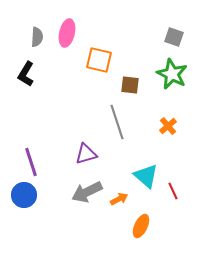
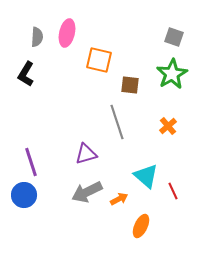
green star: rotated 16 degrees clockwise
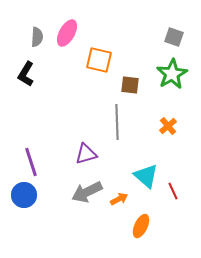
pink ellipse: rotated 16 degrees clockwise
gray line: rotated 16 degrees clockwise
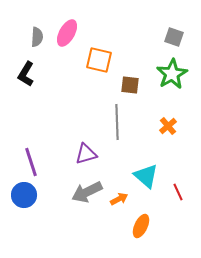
red line: moved 5 px right, 1 px down
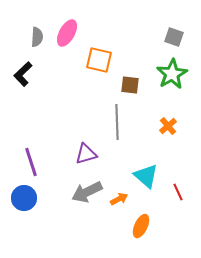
black L-shape: moved 3 px left; rotated 15 degrees clockwise
blue circle: moved 3 px down
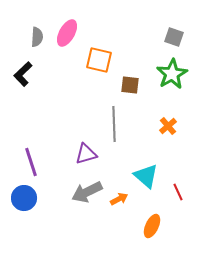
gray line: moved 3 px left, 2 px down
orange ellipse: moved 11 px right
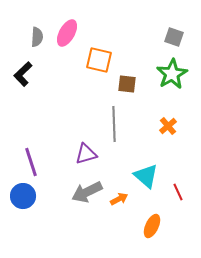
brown square: moved 3 px left, 1 px up
blue circle: moved 1 px left, 2 px up
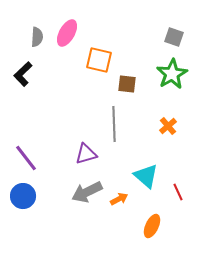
purple line: moved 5 px left, 4 px up; rotated 20 degrees counterclockwise
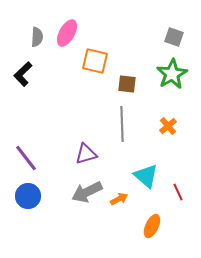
orange square: moved 4 px left, 1 px down
gray line: moved 8 px right
blue circle: moved 5 px right
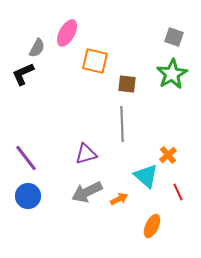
gray semicircle: moved 11 px down; rotated 24 degrees clockwise
black L-shape: rotated 20 degrees clockwise
orange cross: moved 29 px down
